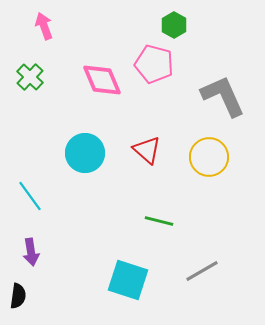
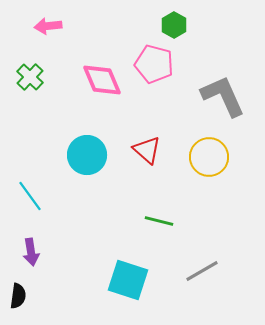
pink arrow: moved 4 px right; rotated 76 degrees counterclockwise
cyan circle: moved 2 px right, 2 px down
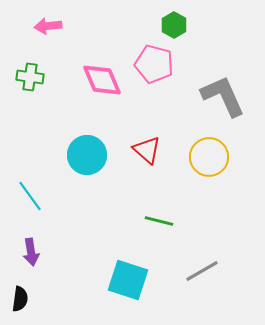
green cross: rotated 36 degrees counterclockwise
black semicircle: moved 2 px right, 3 px down
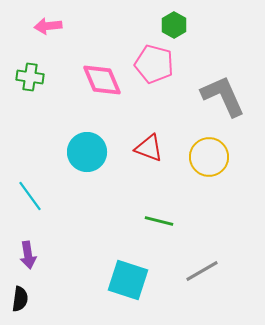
red triangle: moved 2 px right, 2 px up; rotated 20 degrees counterclockwise
cyan circle: moved 3 px up
purple arrow: moved 3 px left, 3 px down
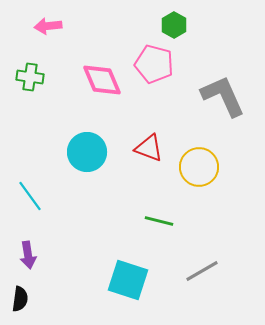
yellow circle: moved 10 px left, 10 px down
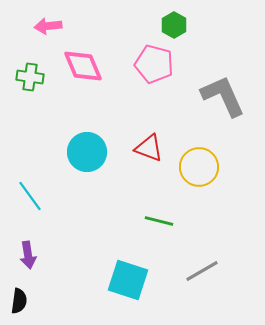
pink diamond: moved 19 px left, 14 px up
black semicircle: moved 1 px left, 2 px down
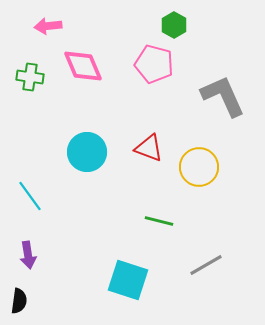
gray line: moved 4 px right, 6 px up
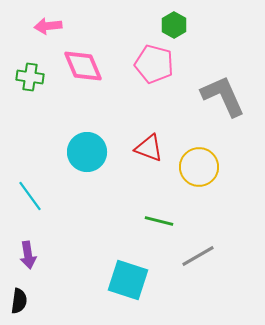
gray line: moved 8 px left, 9 px up
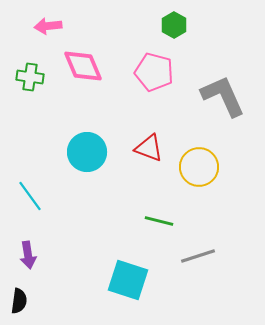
pink pentagon: moved 8 px down
gray line: rotated 12 degrees clockwise
